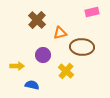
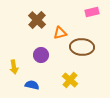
purple circle: moved 2 px left
yellow arrow: moved 3 px left, 1 px down; rotated 80 degrees clockwise
yellow cross: moved 4 px right, 9 px down
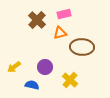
pink rectangle: moved 28 px left, 2 px down
purple circle: moved 4 px right, 12 px down
yellow arrow: rotated 64 degrees clockwise
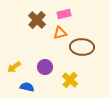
blue semicircle: moved 5 px left, 2 px down
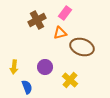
pink rectangle: moved 1 px right, 1 px up; rotated 40 degrees counterclockwise
brown cross: rotated 18 degrees clockwise
brown ellipse: rotated 15 degrees clockwise
yellow arrow: rotated 48 degrees counterclockwise
blue semicircle: rotated 56 degrees clockwise
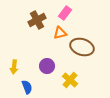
purple circle: moved 2 px right, 1 px up
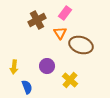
orange triangle: rotated 48 degrees counterclockwise
brown ellipse: moved 1 px left, 2 px up
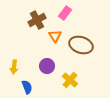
orange triangle: moved 5 px left, 3 px down
